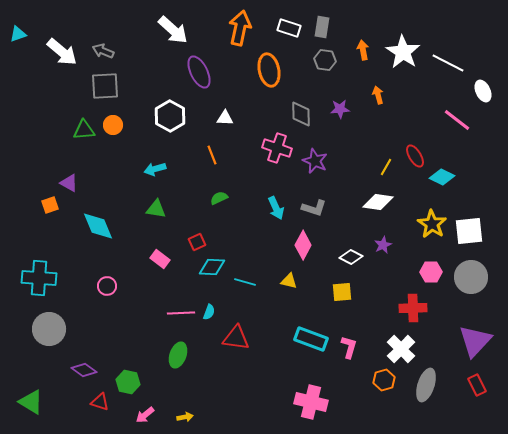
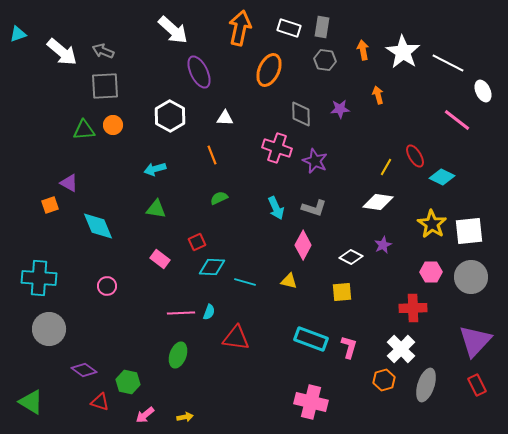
orange ellipse at (269, 70): rotated 36 degrees clockwise
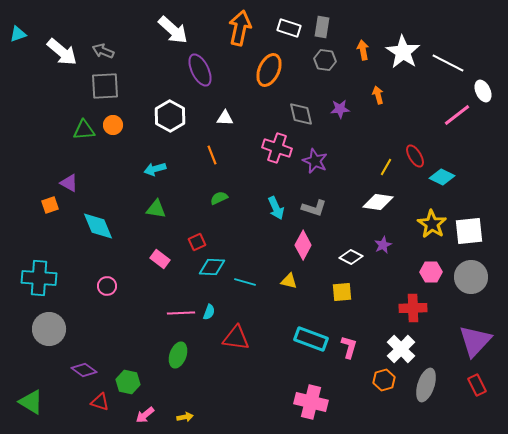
purple ellipse at (199, 72): moved 1 px right, 2 px up
gray diamond at (301, 114): rotated 12 degrees counterclockwise
pink line at (457, 120): moved 5 px up; rotated 76 degrees counterclockwise
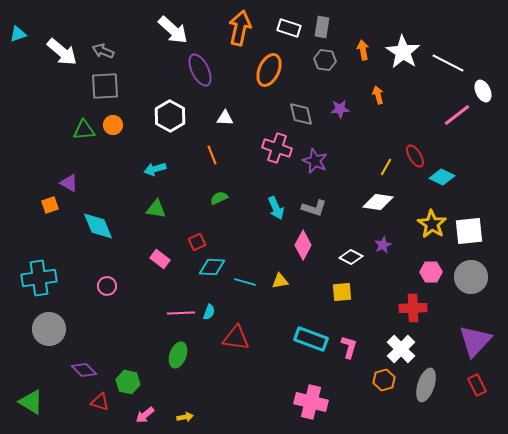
cyan cross at (39, 278): rotated 12 degrees counterclockwise
yellow triangle at (289, 281): moved 9 px left; rotated 24 degrees counterclockwise
purple diamond at (84, 370): rotated 10 degrees clockwise
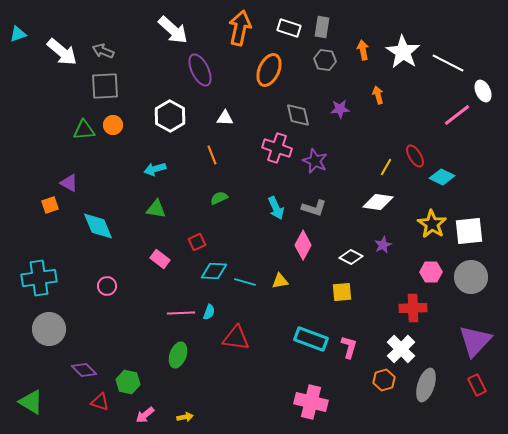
gray diamond at (301, 114): moved 3 px left, 1 px down
cyan diamond at (212, 267): moved 2 px right, 4 px down
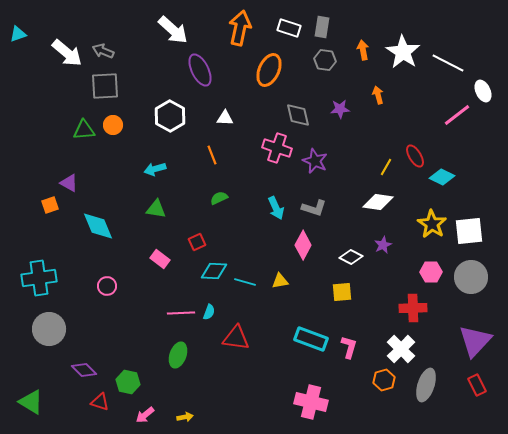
white arrow at (62, 52): moved 5 px right, 1 px down
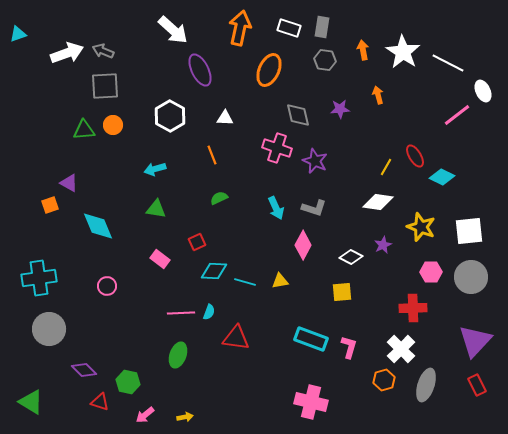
white arrow at (67, 53): rotated 60 degrees counterclockwise
yellow star at (432, 224): moved 11 px left, 3 px down; rotated 12 degrees counterclockwise
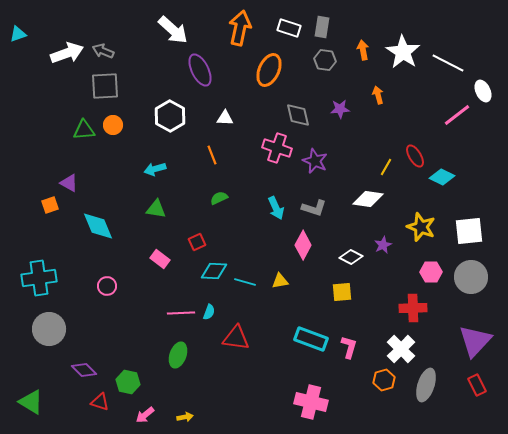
white diamond at (378, 202): moved 10 px left, 3 px up
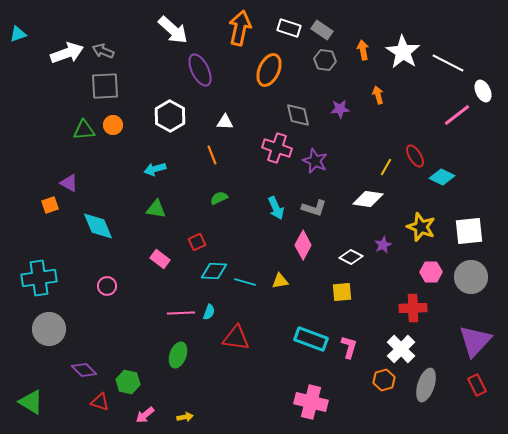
gray rectangle at (322, 27): moved 3 px down; rotated 65 degrees counterclockwise
white triangle at (225, 118): moved 4 px down
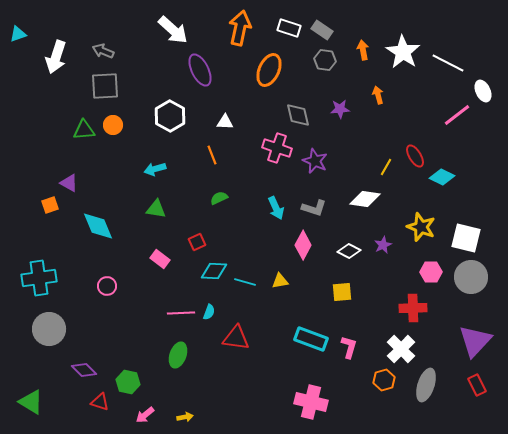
white arrow at (67, 53): moved 11 px left, 4 px down; rotated 128 degrees clockwise
white diamond at (368, 199): moved 3 px left
white square at (469, 231): moved 3 px left, 7 px down; rotated 20 degrees clockwise
white diamond at (351, 257): moved 2 px left, 6 px up
